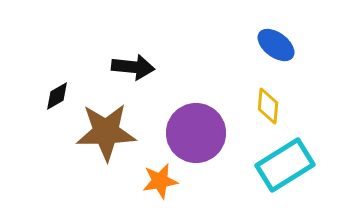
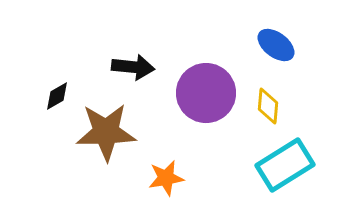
purple circle: moved 10 px right, 40 px up
orange star: moved 6 px right, 3 px up
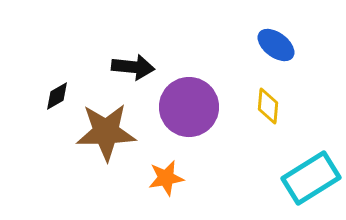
purple circle: moved 17 px left, 14 px down
cyan rectangle: moved 26 px right, 13 px down
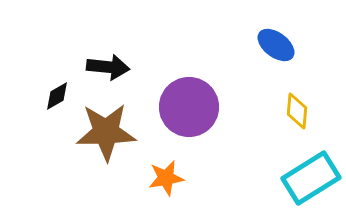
black arrow: moved 25 px left
yellow diamond: moved 29 px right, 5 px down
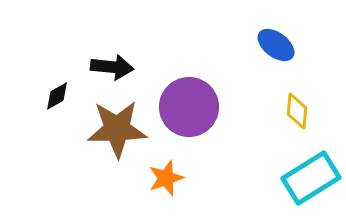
black arrow: moved 4 px right
brown star: moved 11 px right, 3 px up
orange star: rotated 9 degrees counterclockwise
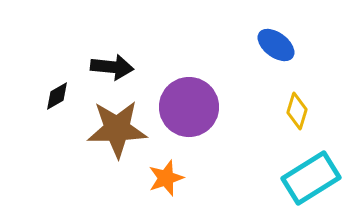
yellow diamond: rotated 12 degrees clockwise
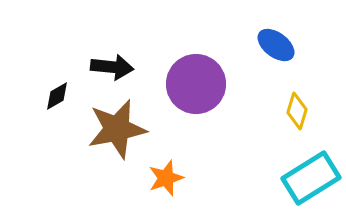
purple circle: moved 7 px right, 23 px up
brown star: rotated 10 degrees counterclockwise
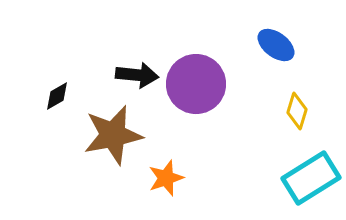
black arrow: moved 25 px right, 8 px down
brown star: moved 4 px left, 6 px down
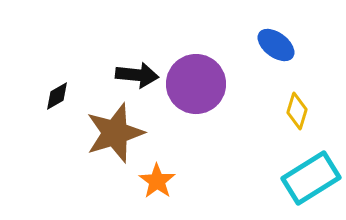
brown star: moved 2 px right, 2 px up; rotated 6 degrees counterclockwise
orange star: moved 9 px left, 3 px down; rotated 18 degrees counterclockwise
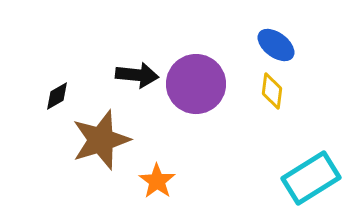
yellow diamond: moved 25 px left, 20 px up; rotated 9 degrees counterclockwise
brown star: moved 14 px left, 7 px down
